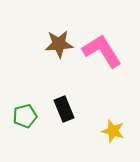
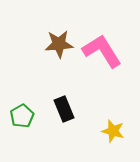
green pentagon: moved 3 px left; rotated 15 degrees counterclockwise
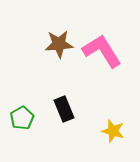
green pentagon: moved 2 px down
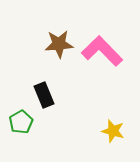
pink L-shape: rotated 12 degrees counterclockwise
black rectangle: moved 20 px left, 14 px up
green pentagon: moved 1 px left, 4 px down
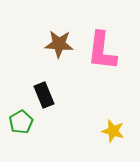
brown star: rotated 8 degrees clockwise
pink L-shape: rotated 129 degrees counterclockwise
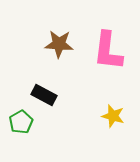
pink L-shape: moved 6 px right
black rectangle: rotated 40 degrees counterclockwise
yellow star: moved 15 px up
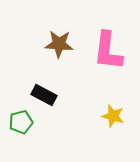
green pentagon: rotated 15 degrees clockwise
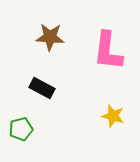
brown star: moved 9 px left, 7 px up
black rectangle: moved 2 px left, 7 px up
green pentagon: moved 7 px down
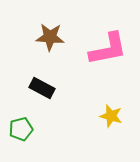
pink L-shape: moved 2 px up; rotated 108 degrees counterclockwise
yellow star: moved 2 px left
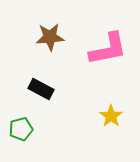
brown star: rotated 8 degrees counterclockwise
black rectangle: moved 1 px left, 1 px down
yellow star: rotated 20 degrees clockwise
